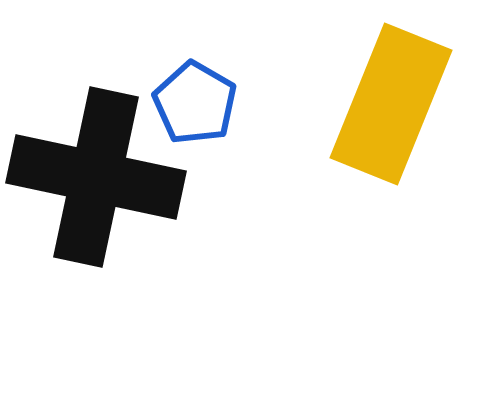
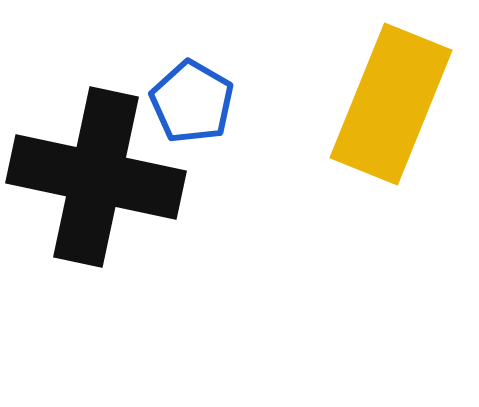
blue pentagon: moved 3 px left, 1 px up
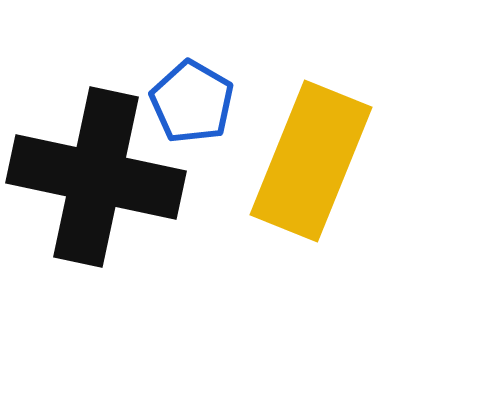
yellow rectangle: moved 80 px left, 57 px down
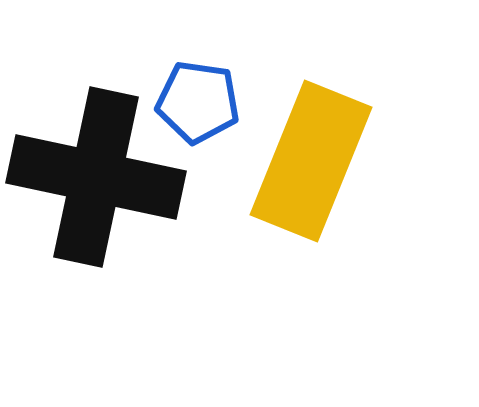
blue pentagon: moved 6 px right; rotated 22 degrees counterclockwise
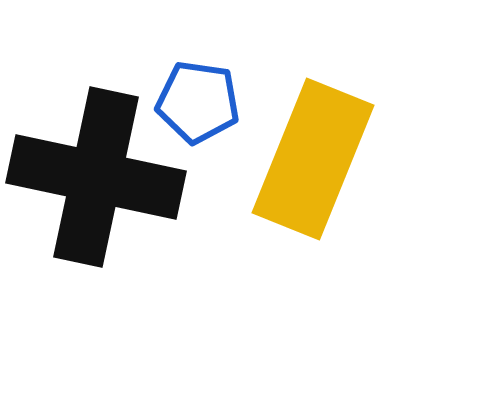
yellow rectangle: moved 2 px right, 2 px up
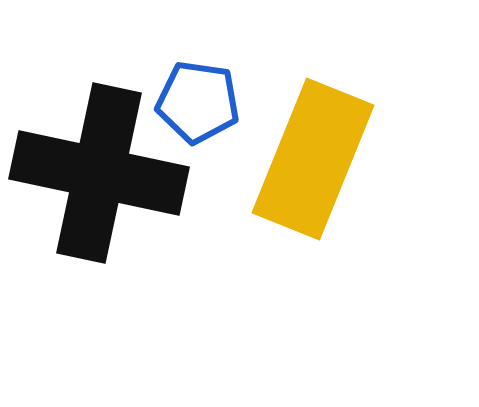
black cross: moved 3 px right, 4 px up
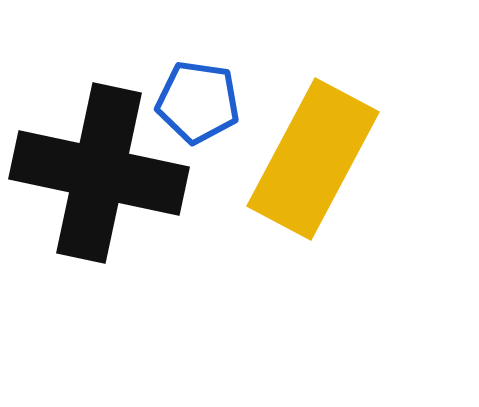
yellow rectangle: rotated 6 degrees clockwise
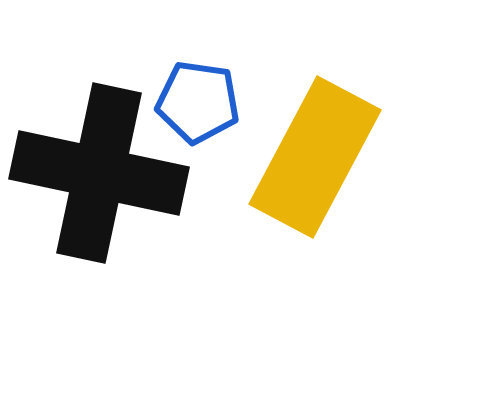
yellow rectangle: moved 2 px right, 2 px up
